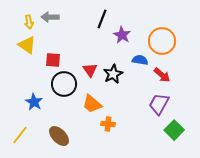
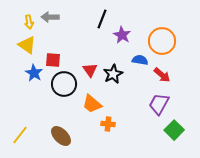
blue star: moved 29 px up
brown ellipse: moved 2 px right
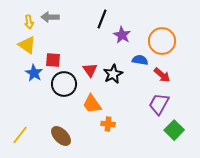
orange trapezoid: rotated 15 degrees clockwise
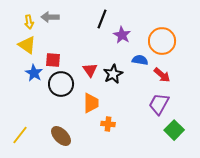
black circle: moved 3 px left
orange trapezoid: moved 1 px left, 1 px up; rotated 145 degrees counterclockwise
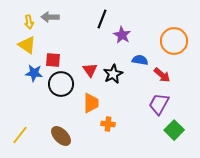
orange circle: moved 12 px right
blue star: rotated 24 degrees counterclockwise
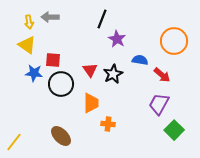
purple star: moved 5 px left, 4 px down
yellow line: moved 6 px left, 7 px down
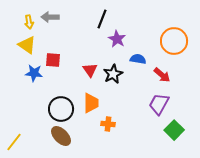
blue semicircle: moved 2 px left, 1 px up
black circle: moved 25 px down
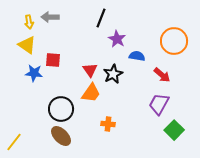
black line: moved 1 px left, 1 px up
blue semicircle: moved 1 px left, 3 px up
orange trapezoid: moved 10 px up; rotated 35 degrees clockwise
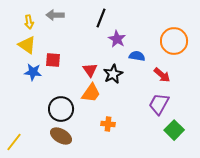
gray arrow: moved 5 px right, 2 px up
blue star: moved 1 px left, 1 px up
brown ellipse: rotated 15 degrees counterclockwise
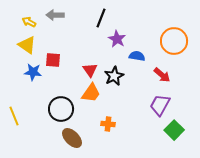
yellow arrow: rotated 128 degrees clockwise
black star: moved 1 px right, 2 px down
purple trapezoid: moved 1 px right, 1 px down
brown ellipse: moved 11 px right, 2 px down; rotated 15 degrees clockwise
yellow line: moved 26 px up; rotated 60 degrees counterclockwise
